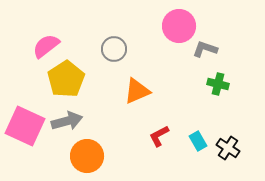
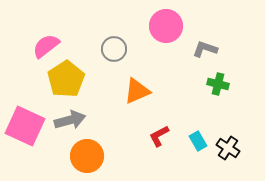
pink circle: moved 13 px left
gray arrow: moved 3 px right, 1 px up
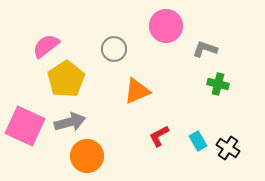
gray arrow: moved 2 px down
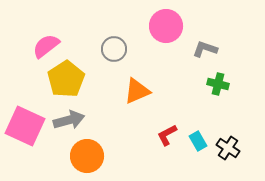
gray arrow: moved 1 px left, 2 px up
red L-shape: moved 8 px right, 1 px up
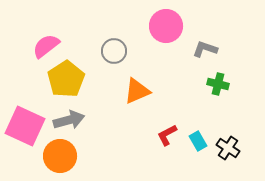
gray circle: moved 2 px down
orange circle: moved 27 px left
